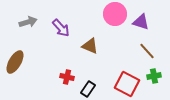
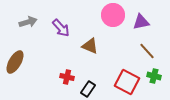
pink circle: moved 2 px left, 1 px down
purple triangle: rotated 30 degrees counterclockwise
green cross: rotated 24 degrees clockwise
red square: moved 2 px up
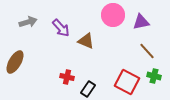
brown triangle: moved 4 px left, 5 px up
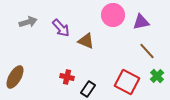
brown ellipse: moved 15 px down
green cross: moved 3 px right; rotated 32 degrees clockwise
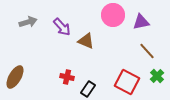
purple arrow: moved 1 px right, 1 px up
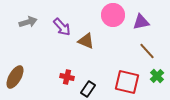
red square: rotated 15 degrees counterclockwise
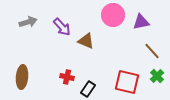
brown line: moved 5 px right
brown ellipse: moved 7 px right; rotated 25 degrees counterclockwise
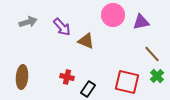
brown line: moved 3 px down
